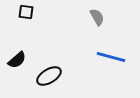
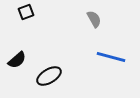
black square: rotated 28 degrees counterclockwise
gray semicircle: moved 3 px left, 2 px down
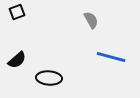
black square: moved 9 px left
gray semicircle: moved 3 px left, 1 px down
black ellipse: moved 2 px down; rotated 35 degrees clockwise
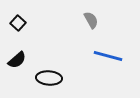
black square: moved 1 px right, 11 px down; rotated 28 degrees counterclockwise
blue line: moved 3 px left, 1 px up
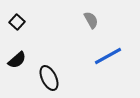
black square: moved 1 px left, 1 px up
blue line: rotated 44 degrees counterclockwise
black ellipse: rotated 60 degrees clockwise
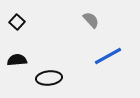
gray semicircle: rotated 12 degrees counterclockwise
black semicircle: rotated 144 degrees counterclockwise
black ellipse: rotated 70 degrees counterclockwise
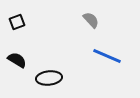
black square: rotated 28 degrees clockwise
blue line: moved 1 px left; rotated 52 degrees clockwise
black semicircle: rotated 36 degrees clockwise
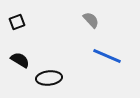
black semicircle: moved 3 px right
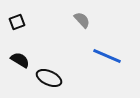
gray semicircle: moved 9 px left
black ellipse: rotated 30 degrees clockwise
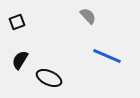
gray semicircle: moved 6 px right, 4 px up
black semicircle: rotated 90 degrees counterclockwise
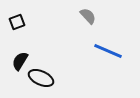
blue line: moved 1 px right, 5 px up
black semicircle: moved 1 px down
black ellipse: moved 8 px left
